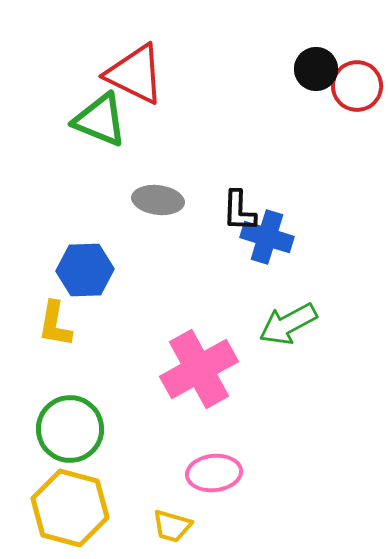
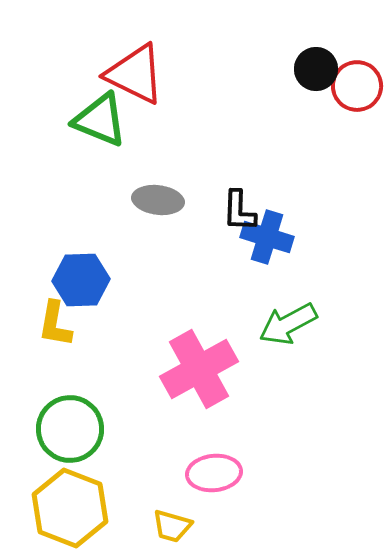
blue hexagon: moved 4 px left, 10 px down
yellow hexagon: rotated 6 degrees clockwise
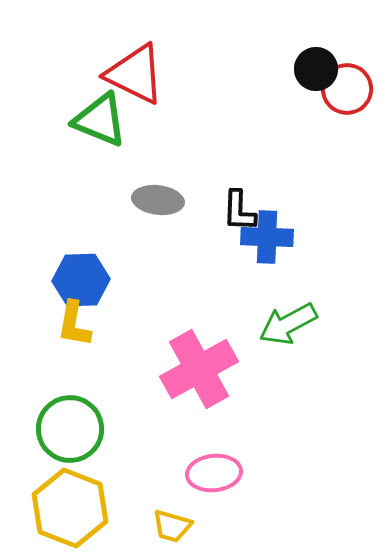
red circle: moved 10 px left, 3 px down
blue cross: rotated 15 degrees counterclockwise
yellow L-shape: moved 19 px right
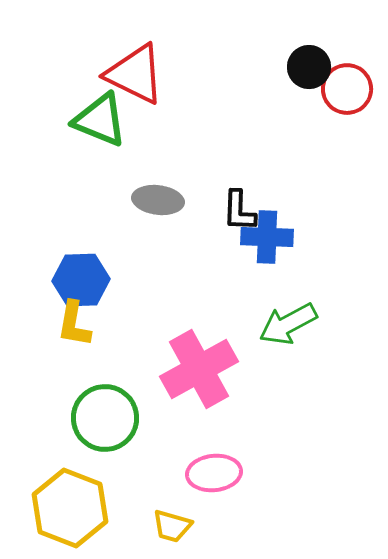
black circle: moved 7 px left, 2 px up
green circle: moved 35 px right, 11 px up
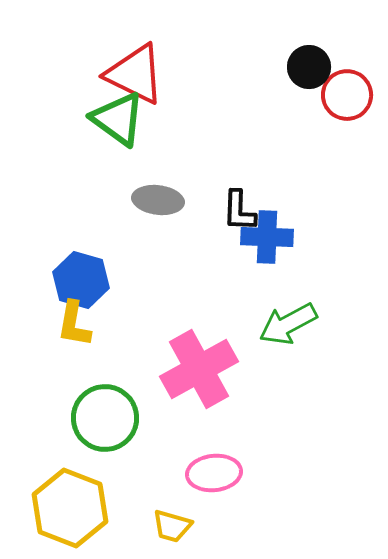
red circle: moved 6 px down
green triangle: moved 18 px right, 1 px up; rotated 14 degrees clockwise
blue hexagon: rotated 18 degrees clockwise
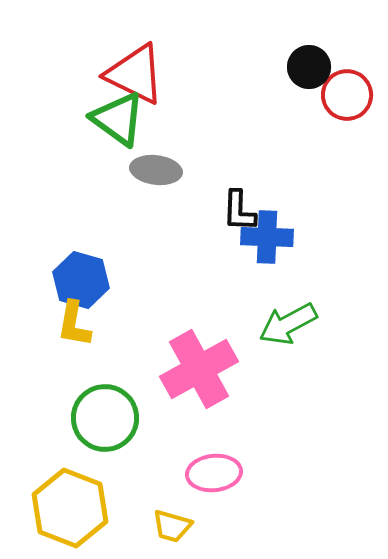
gray ellipse: moved 2 px left, 30 px up
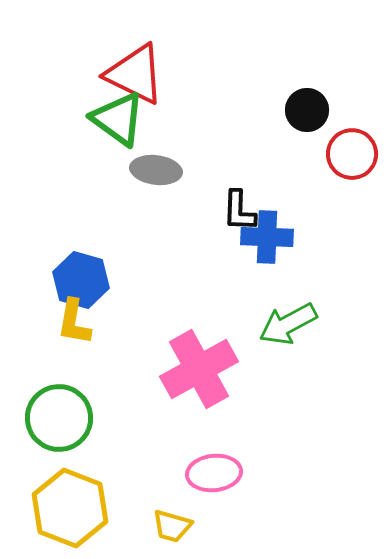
black circle: moved 2 px left, 43 px down
red circle: moved 5 px right, 59 px down
yellow L-shape: moved 2 px up
green circle: moved 46 px left
